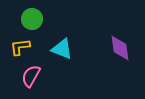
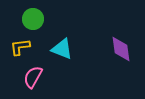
green circle: moved 1 px right
purple diamond: moved 1 px right, 1 px down
pink semicircle: moved 2 px right, 1 px down
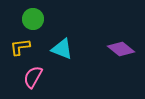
purple diamond: rotated 44 degrees counterclockwise
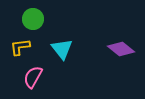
cyan triangle: rotated 30 degrees clockwise
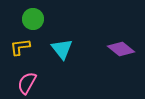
pink semicircle: moved 6 px left, 6 px down
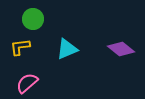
cyan triangle: moved 5 px right; rotated 45 degrees clockwise
pink semicircle: rotated 20 degrees clockwise
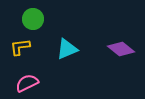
pink semicircle: rotated 15 degrees clockwise
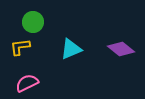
green circle: moved 3 px down
cyan triangle: moved 4 px right
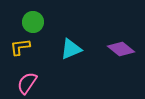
pink semicircle: rotated 30 degrees counterclockwise
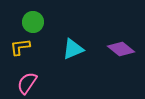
cyan triangle: moved 2 px right
